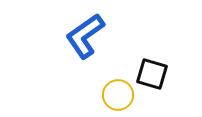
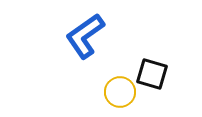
yellow circle: moved 2 px right, 3 px up
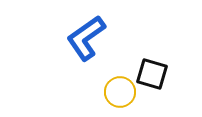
blue L-shape: moved 1 px right, 2 px down
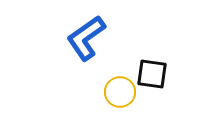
black square: rotated 8 degrees counterclockwise
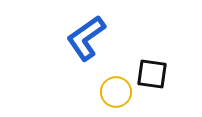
yellow circle: moved 4 px left
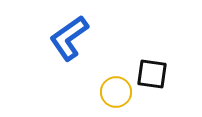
blue L-shape: moved 17 px left
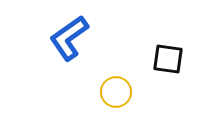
black square: moved 16 px right, 15 px up
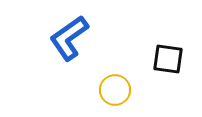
yellow circle: moved 1 px left, 2 px up
